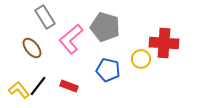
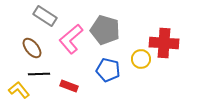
gray rectangle: moved 1 px up; rotated 25 degrees counterclockwise
gray pentagon: moved 3 px down
black line: moved 1 px right, 12 px up; rotated 50 degrees clockwise
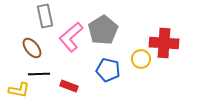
gray rectangle: rotated 45 degrees clockwise
gray pentagon: moved 2 px left; rotated 24 degrees clockwise
pink L-shape: moved 2 px up
yellow L-shape: rotated 140 degrees clockwise
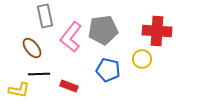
gray pentagon: rotated 24 degrees clockwise
pink L-shape: rotated 12 degrees counterclockwise
red cross: moved 7 px left, 12 px up
yellow circle: moved 1 px right
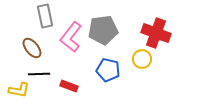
red cross: moved 1 px left, 2 px down; rotated 16 degrees clockwise
